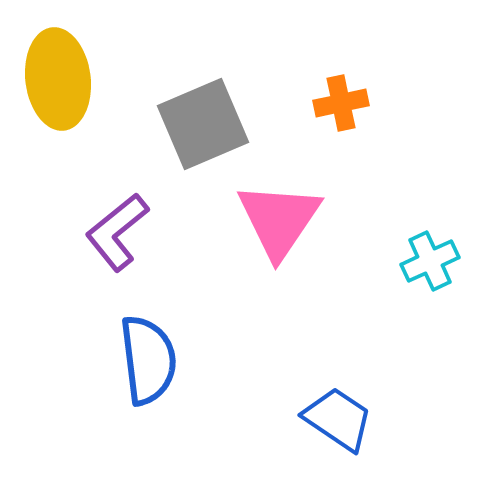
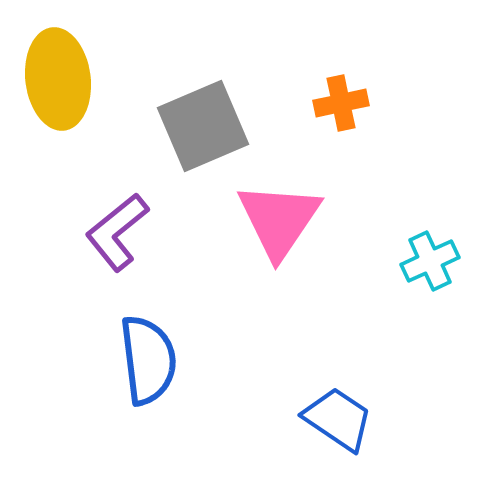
gray square: moved 2 px down
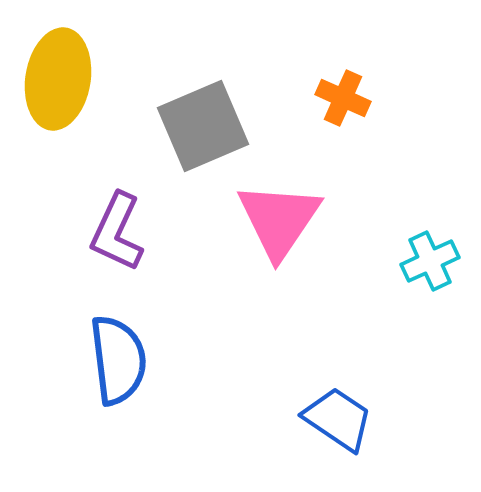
yellow ellipse: rotated 16 degrees clockwise
orange cross: moved 2 px right, 5 px up; rotated 36 degrees clockwise
purple L-shape: rotated 26 degrees counterclockwise
blue semicircle: moved 30 px left
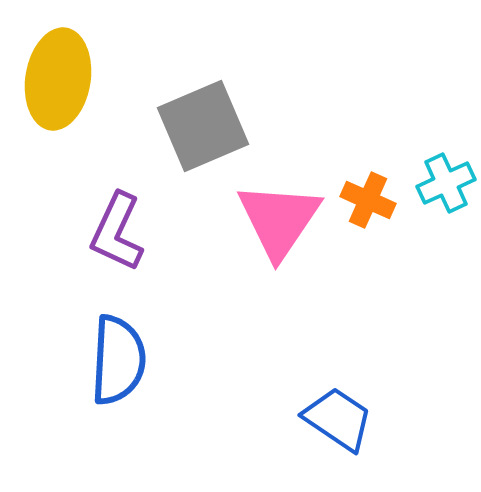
orange cross: moved 25 px right, 102 px down
cyan cross: moved 16 px right, 78 px up
blue semicircle: rotated 10 degrees clockwise
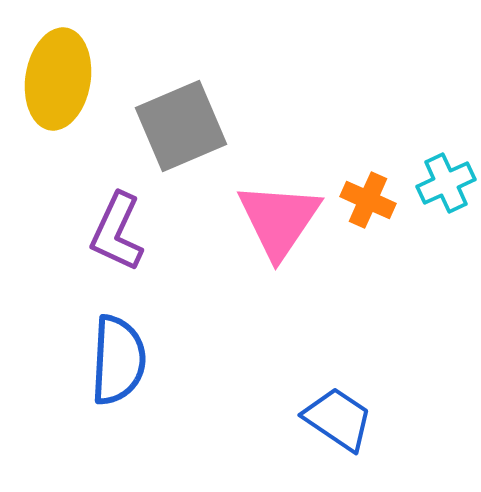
gray square: moved 22 px left
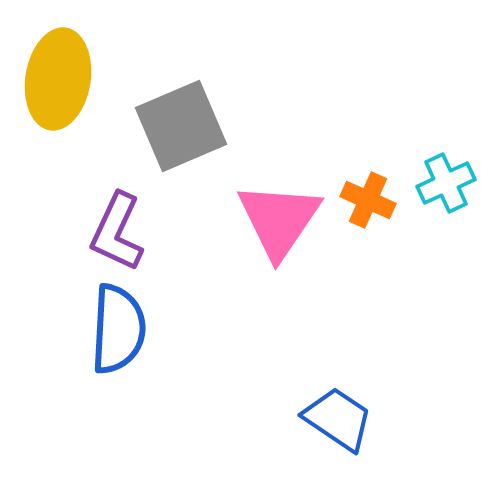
blue semicircle: moved 31 px up
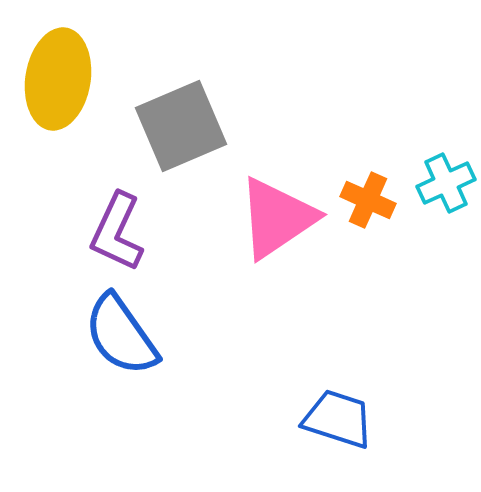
pink triangle: moved 2 px left, 2 px up; rotated 22 degrees clockwise
blue semicircle: moved 3 px right, 6 px down; rotated 142 degrees clockwise
blue trapezoid: rotated 16 degrees counterclockwise
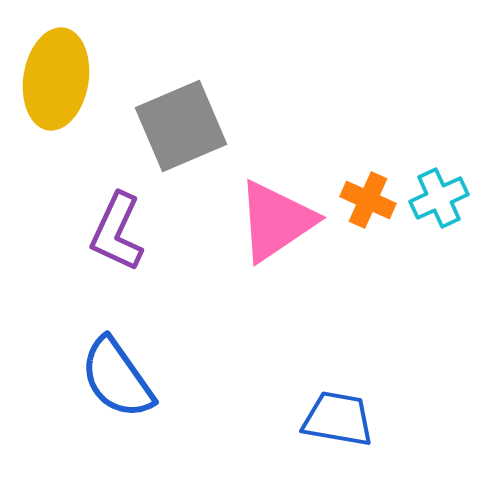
yellow ellipse: moved 2 px left
cyan cross: moved 7 px left, 15 px down
pink triangle: moved 1 px left, 3 px down
blue semicircle: moved 4 px left, 43 px down
blue trapezoid: rotated 8 degrees counterclockwise
